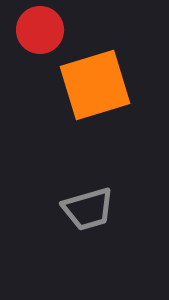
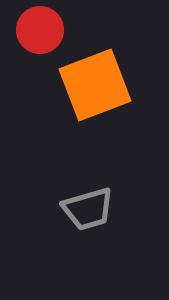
orange square: rotated 4 degrees counterclockwise
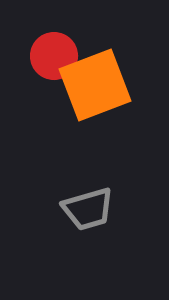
red circle: moved 14 px right, 26 px down
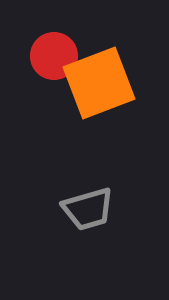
orange square: moved 4 px right, 2 px up
